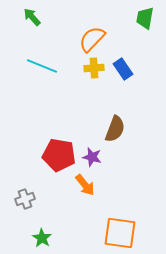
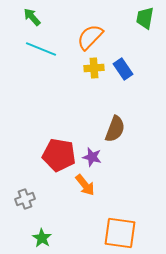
orange semicircle: moved 2 px left, 2 px up
cyan line: moved 1 px left, 17 px up
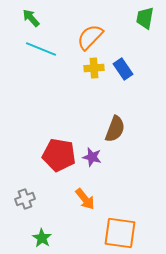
green arrow: moved 1 px left, 1 px down
orange arrow: moved 14 px down
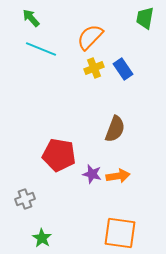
yellow cross: rotated 18 degrees counterclockwise
purple star: moved 17 px down
orange arrow: moved 33 px right, 23 px up; rotated 60 degrees counterclockwise
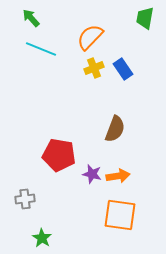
gray cross: rotated 12 degrees clockwise
orange square: moved 18 px up
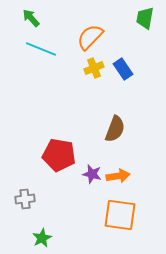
green star: rotated 12 degrees clockwise
